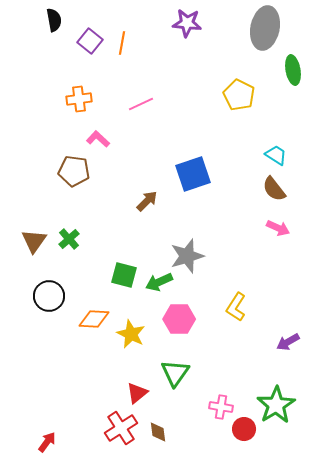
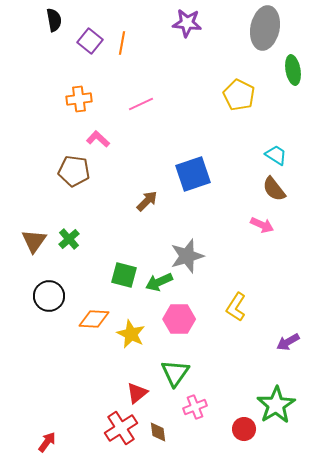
pink arrow: moved 16 px left, 3 px up
pink cross: moved 26 px left; rotated 30 degrees counterclockwise
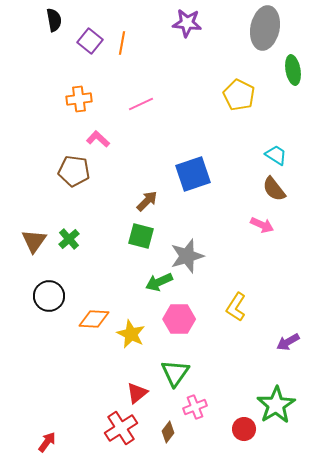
green square: moved 17 px right, 39 px up
brown diamond: moved 10 px right; rotated 45 degrees clockwise
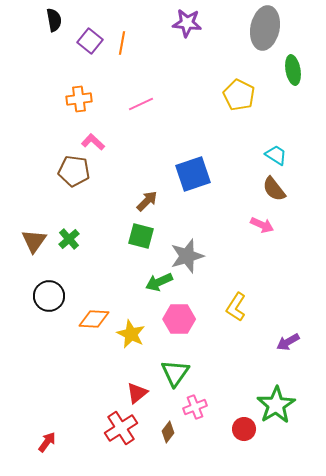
pink L-shape: moved 5 px left, 3 px down
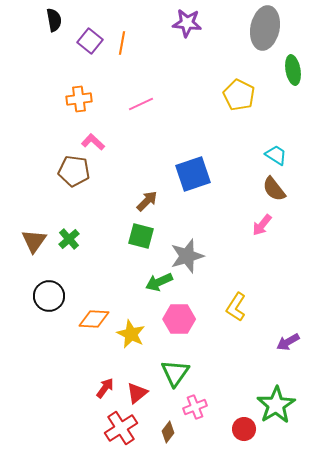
pink arrow: rotated 105 degrees clockwise
red arrow: moved 58 px right, 54 px up
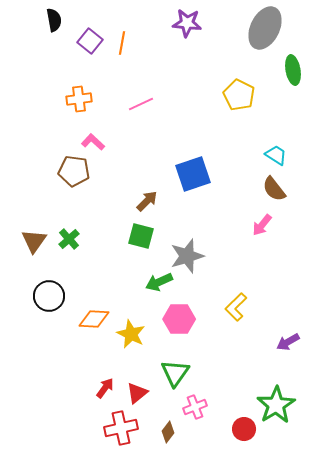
gray ellipse: rotated 15 degrees clockwise
yellow L-shape: rotated 12 degrees clockwise
red cross: rotated 20 degrees clockwise
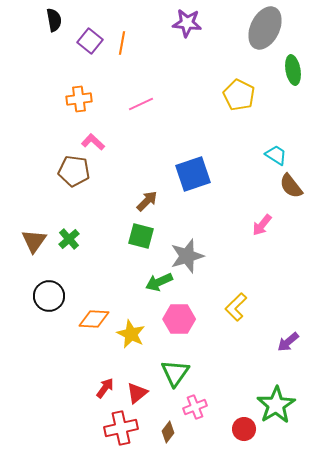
brown semicircle: moved 17 px right, 3 px up
purple arrow: rotated 10 degrees counterclockwise
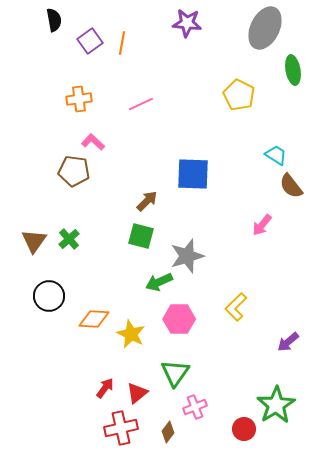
purple square: rotated 15 degrees clockwise
blue square: rotated 21 degrees clockwise
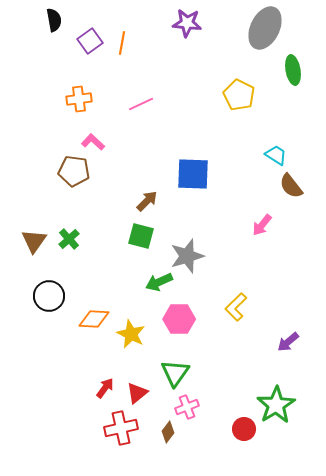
pink cross: moved 8 px left
